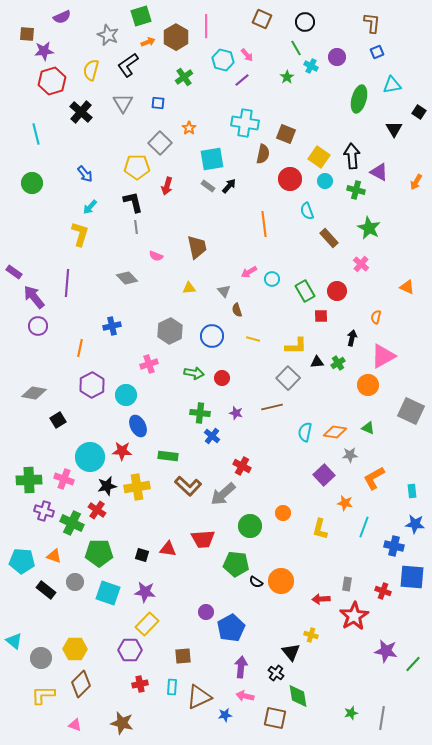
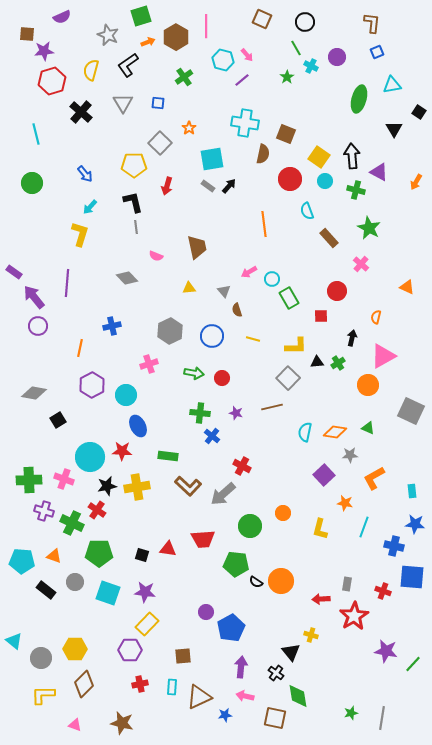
yellow pentagon at (137, 167): moved 3 px left, 2 px up
green rectangle at (305, 291): moved 16 px left, 7 px down
brown diamond at (81, 684): moved 3 px right
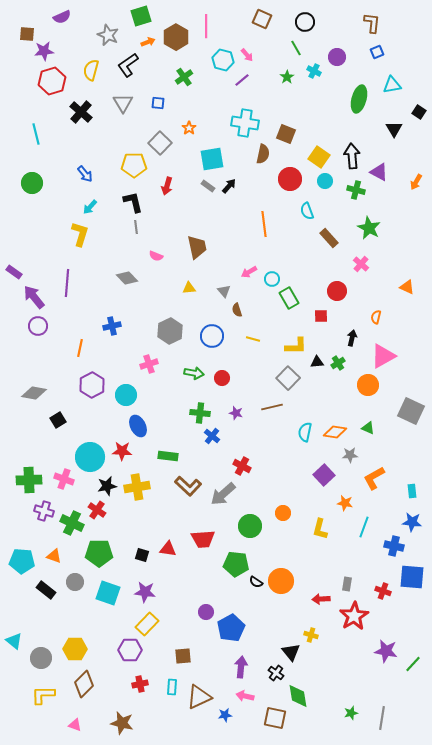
cyan cross at (311, 66): moved 3 px right, 5 px down
blue star at (415, 524): moved 3 px left, 2 px up
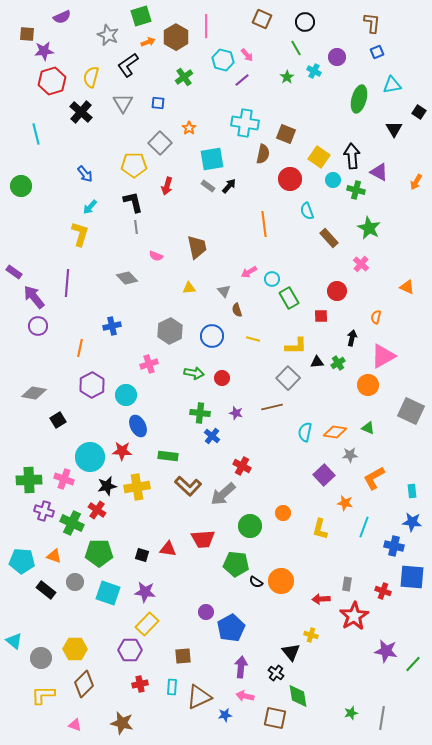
yellow semicircle at (91, 70): moved 7 px down
cyan circle at (325, 181): moved 8 px right, 1 px up
green circle at (32, 183): moved 11 px left, 3 px down
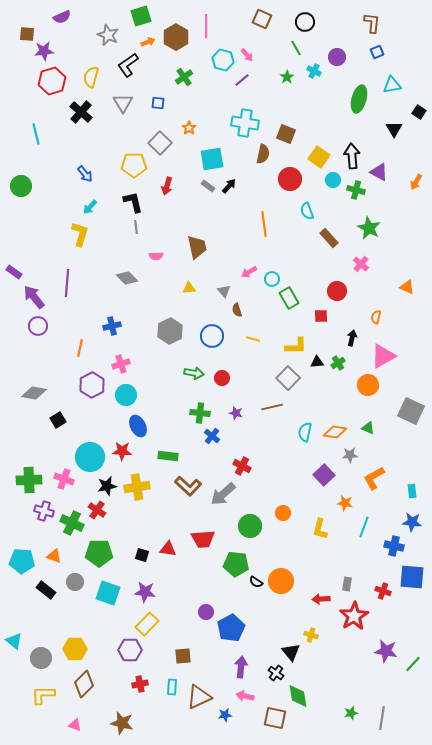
pink semicircle at (156, 256): rotated 24 degrees counterclockwise
pink cross at (149, 364): moved 28 px left
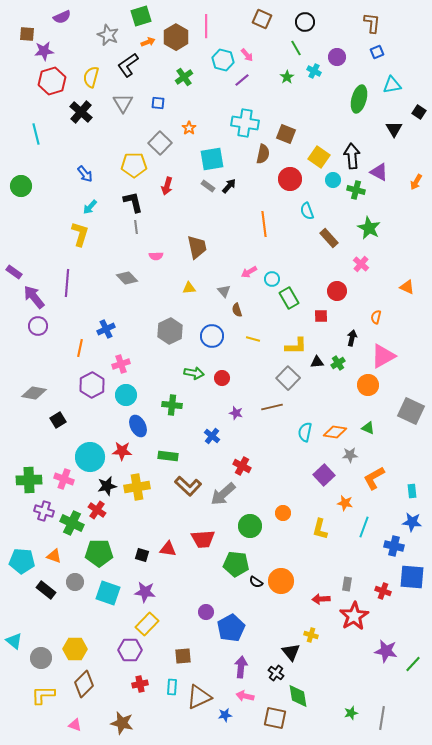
blue cross at (112, 326): moved 6 px left, 3 px down; rotated 12 degrees counterclockwise
green cross at (200, 413): moved 28 px left, 8 px up
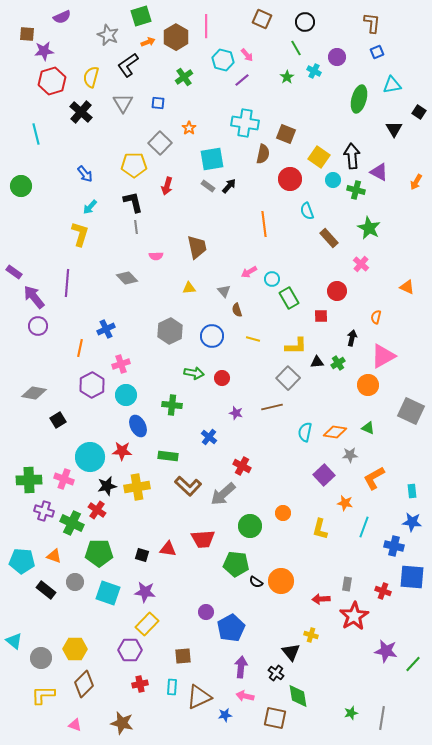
blue cross at (212, 436): moved 3 px left, 1 px down
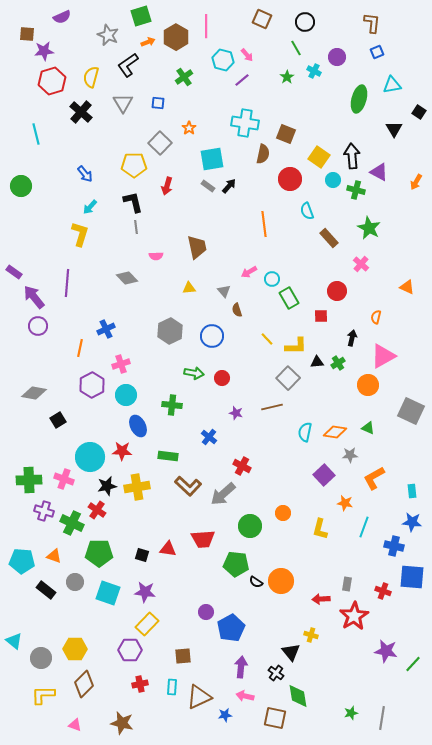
yellow line at (253, 339): moved 14 px right; rotated 32 degrees clockwise
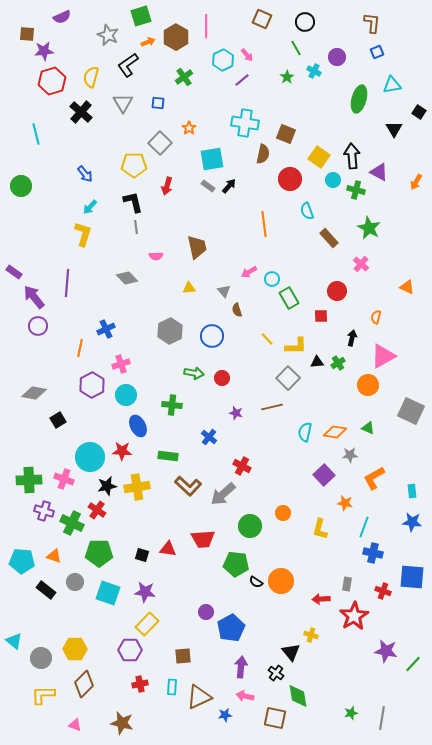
cyan hexagon at (223, 60): rotated 20 degrees clockwise
yellow L-shape at (80, 234): moved 3 px right
blue cross at (394, 546): moved 21 px left, 7 px down
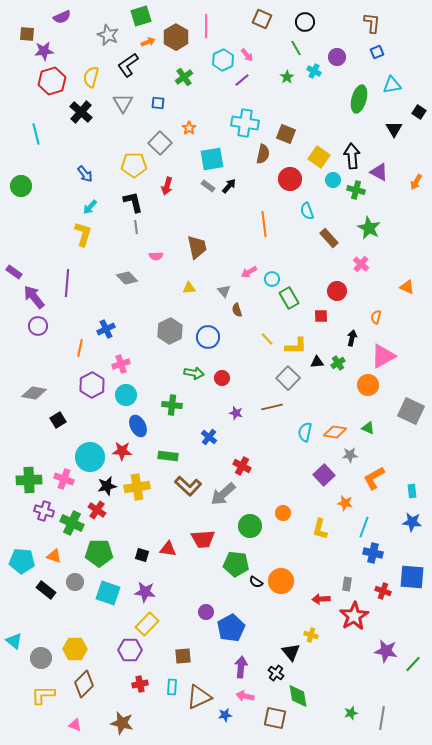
blue circle at (212, 336): moved 4 px left, 1 px down
